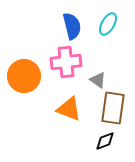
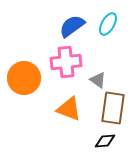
blue semicircle: rotated 112 degrees counterclockwise
orange circle: moved 2 px down
black diamond: rotated 15 degrees clockwise
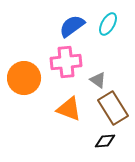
brown rectangle: rotated 40 degrees counterclockwise
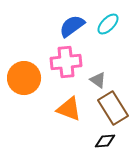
cyan ellipse: rotated 15 degrees clockwise
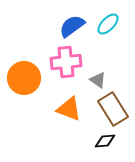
brown rectangle: moved 1 px down
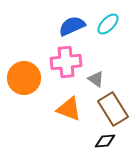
blue semicircle: rotated 12 degrees clockwise
gray triangle: moved 2 px left, 1 px up
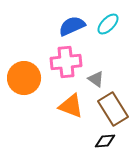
orange triangle: moved 2 px right, 3 px up
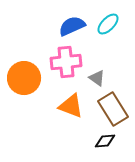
gray triangle: moved 1 px right, 1 px up
